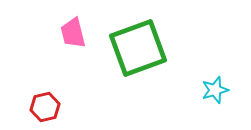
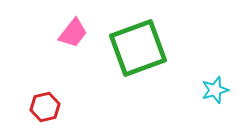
pink trapezoid: rotated 128 degrees counterclockwise
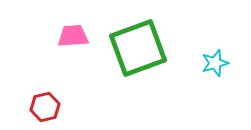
pink trapezoid: moved 3 px down; rotated 132 degrees counterclockwise
cyan star: moved 27 px up
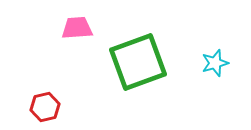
pink trapezoid: moved 4 px right, 8 px up
green square: moved 14 px down
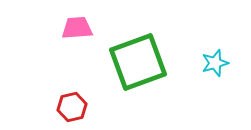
red hexagon: moved 27 px right
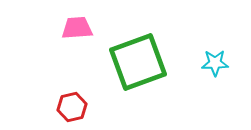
cyan star: rotated 16 degrees clockwise
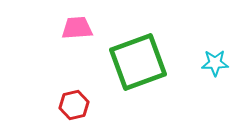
red hexagon: moved 2 px right, 2 px up
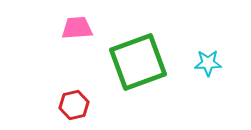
cyan star: moved 7 px left
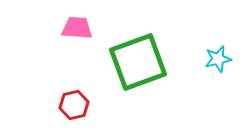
pink trapezoid: rotated 8 degrees clockwise
cyan star: moved 10 px right, 4 px up; rotated 12 degrees counterclockwise
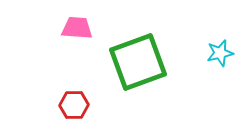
cyan star: moved 2 px right, 6 px up
red hexagon: rotated 12 degrees clockwise
